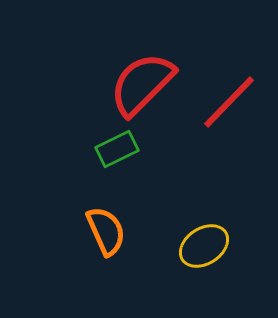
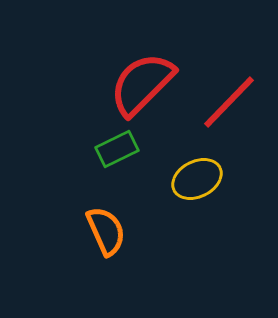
yellow ellipse: moved 7 px left, 67 px up; rotated 6 degrees clockwise
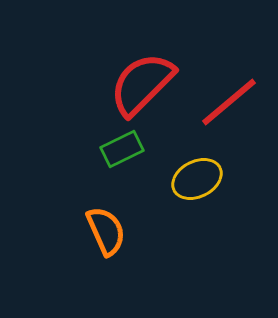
red line: rotated 6 degrees clockwise
green rectangle: moved 5 px right
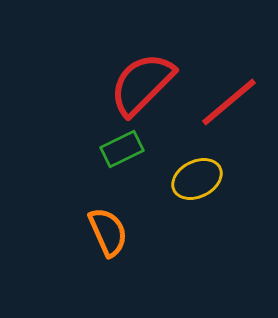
orange semicircle: moved 2 px right, 1 px down
